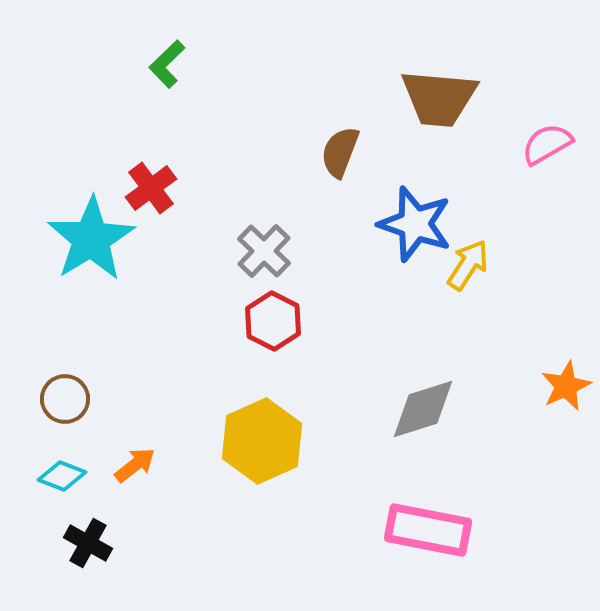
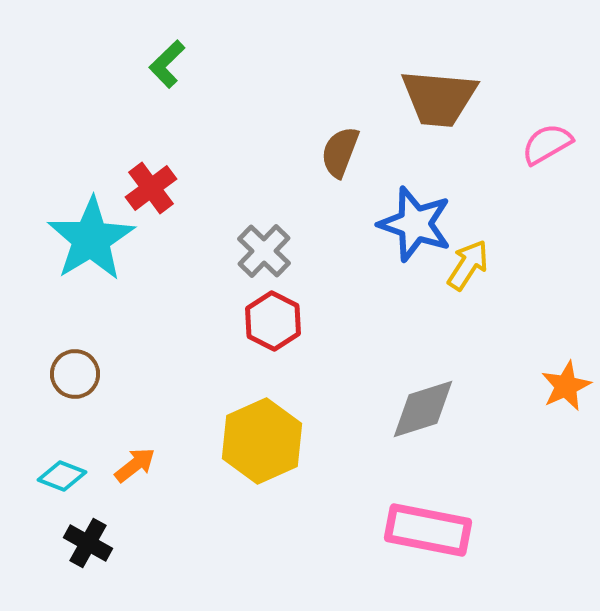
brown circle: moved 10 px right, 25 px up
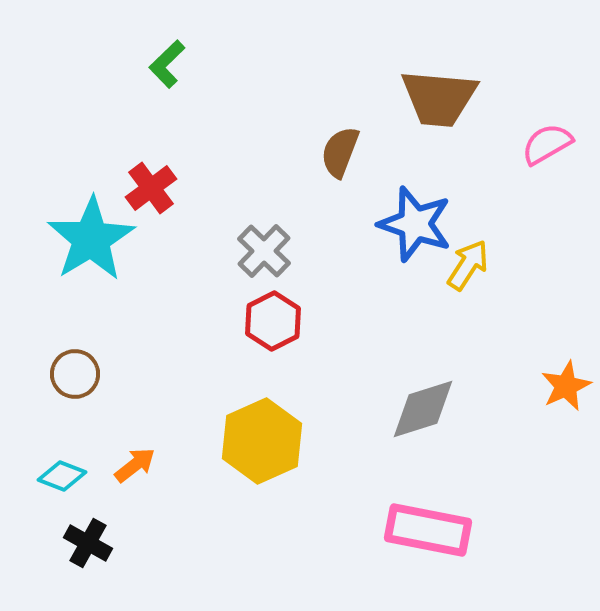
red hexagon: rotated 6 degrees clockwise
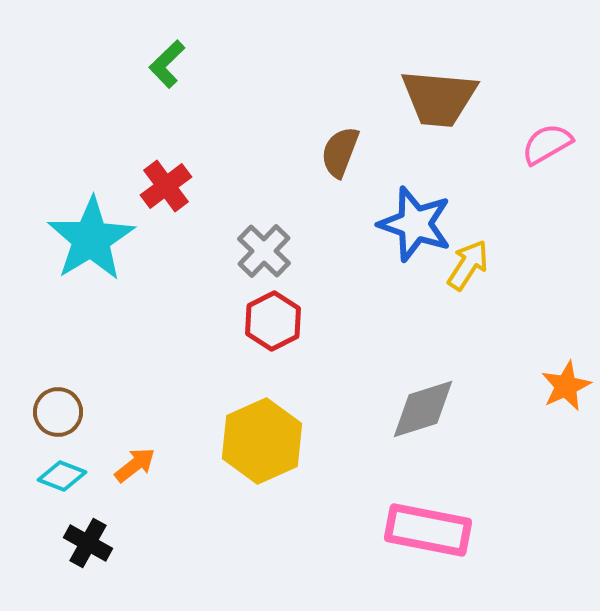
red cross: moved 15 px right, 2 px up
brown circle: moved 17 px left, 38 px down
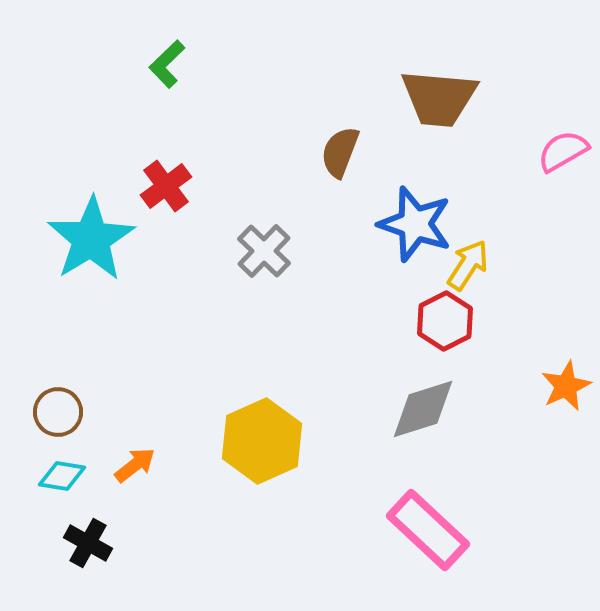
pink semicircle: moved 16 px right, 7 px down
red hexagon: moved 172 px right
cyan diamond: rotated 12 degrees counterclockwise
pink rectangle: rotated 32 degrees clockwise
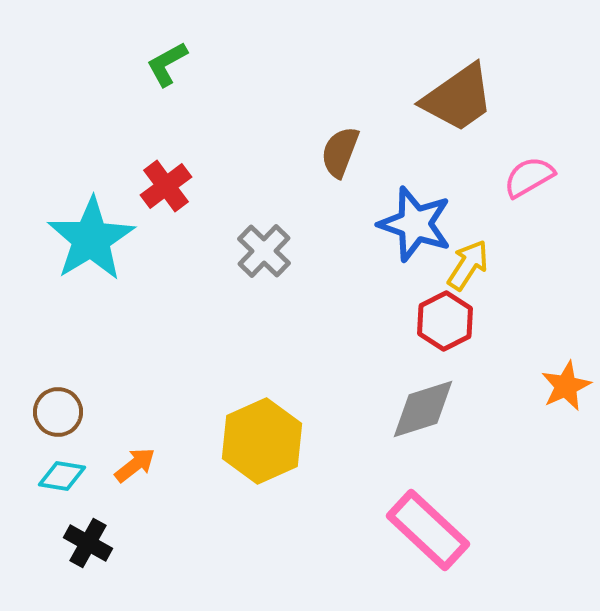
green L-shape: rotated 15 degrees clockwise
brown trapezoid: moved 19 px right; rotated 40 degrees counterclockwise
pink semicircle: moved 34 px left, 26 px down
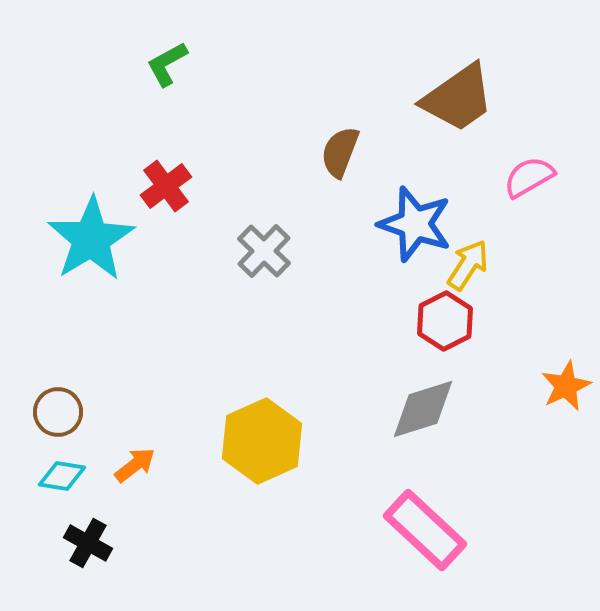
pink rectangle: moved 3 px left
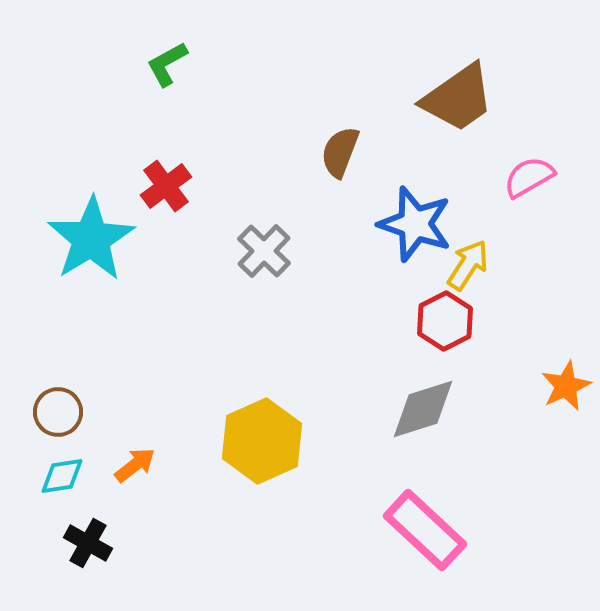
cyan diamond: rotated 18 degrees counterclockwise
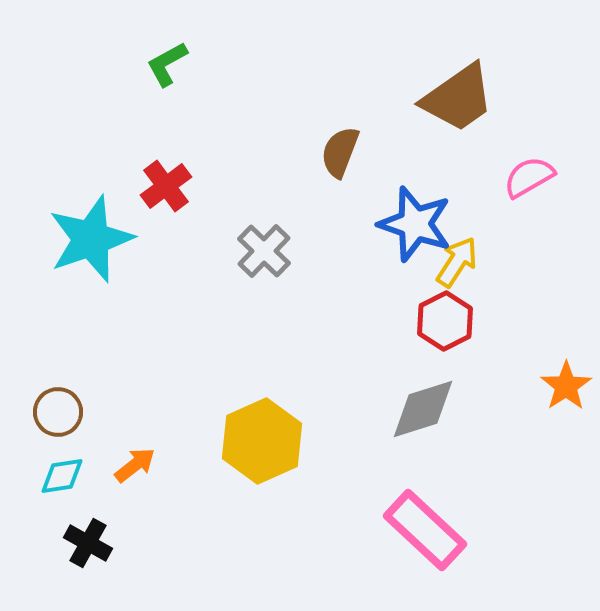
cyan star: rotated 12 degrees clockwise
yellow arrow: moved 11 px left, 3 px up
orange star: rotated 9 degrees counterclockwise
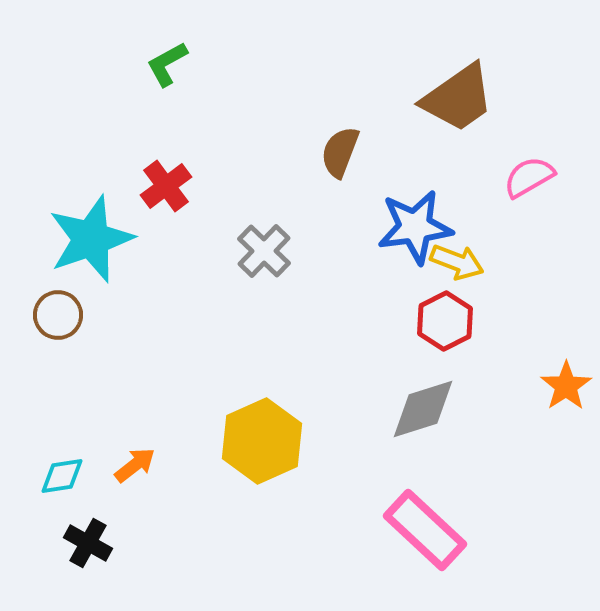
blue star: moved 3 px down; rotated 26 degrees counterclockwise
yellow arrow: rotated 78 degrees clockwise
brown circle: moved 97 px up
